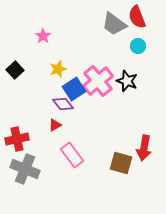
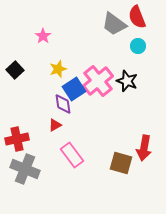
purple diamond: rotated 30 degrees clockwise
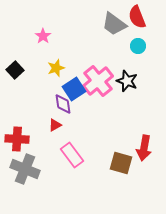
yellow star: moved 2 px left, 1 px up
red cross: rotated 15 degrees clockwise
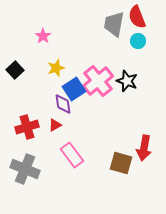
gray trapezoid: rotated 64 degrees clockwise
cyan circle: moved 5 px up
red cross: moved 10 px right, 12 px up; rotated 20 degrees counterclockwise
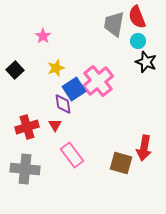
black star: moved 19 px right, 19 px up
red triangle: rotated 32 degrees counterclockwise
gray cross: rotated 16 degrees counterclockwise
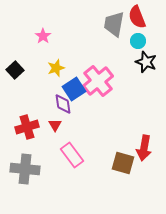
brown square: moved 2 px right
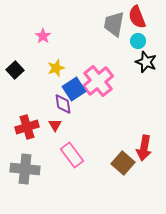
brown square: rotated 25 degrees clockwise
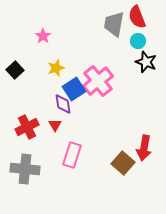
red cross: rotated 10 degrees counterclockwise
pink rectangle: rotated 55 degrees clockwise
